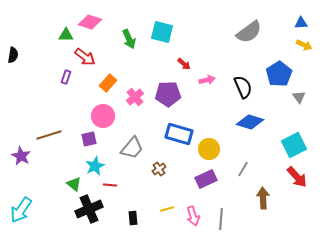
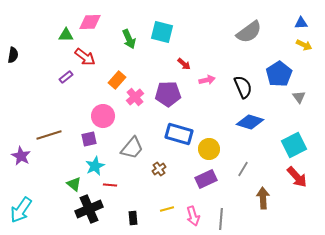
pink diamond at (90, 22): rotated 20 degrees counterclockwise
purple rectangle at (66, 77): rotated 32 degrees clockwise
orange rectangle at (108, 83): moved 9 px right, 3 px up
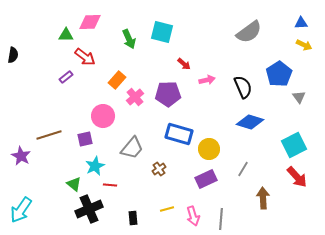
purple square at (89, 139): moved 4 px left
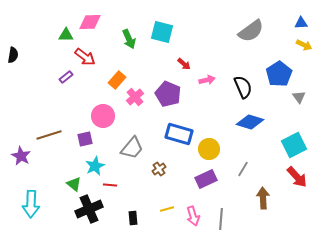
gray semicircle at (249, 32): moved 2 px right, 1 px up
purple pentagon at (168, 94): rotated 25 degrees clockwise
cyan arrow at (21, 210): moved 10 px right, 6 px up; rotated 32 degrees counterclockwise
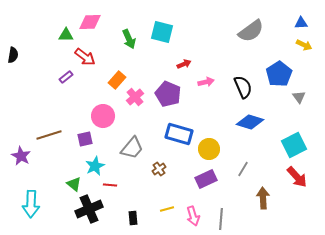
red arrow at (184, 64): rotated 64 degrees counterclockwise
pink arrow at (207, 80): moved 1 px left, 2 px down
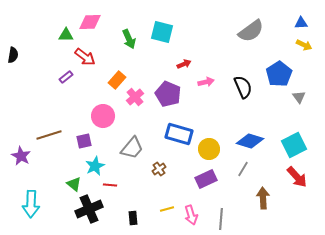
blue diamond at (250, 122): moved 19 px down
purple square at (85, 139): moved 1 px left, 2 px down
pink arrow at (193, 216): moved 2 px left, 1 px up
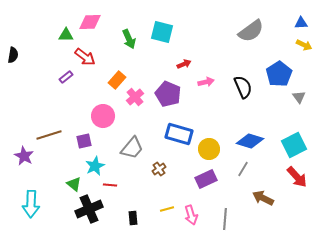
purple star at (21, 156): moved 3 px right
brown arrow at (263, 198): rotated 60 degrees counterclockwise
gray line at (221, 219): moved 4 px right
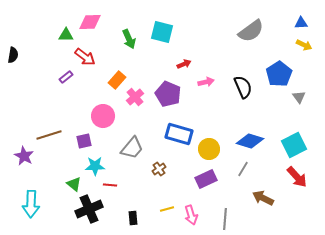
cyan star at (95, 166): rotated 24 degrees clockwise
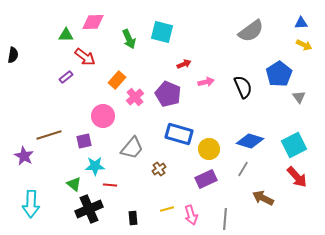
pink diamond at (90, 22): moved 3 px right
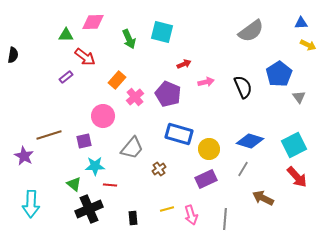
yellow arrow at (304, 45): moved 4 px right
